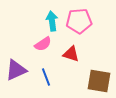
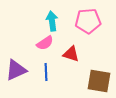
pink pentagon: moved 9 px right
pink semicircle: moved 2 px right, 1 px up
blue line: moved 5 px up; rotated 18 degrees clockwise
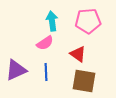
red triangle: moved 7 px right; rotated 18 degrees clockwise
brown square: moved 15 px left
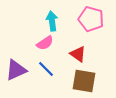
pink pentagon: moved 3 px right, 2 px up; rotated 20 degrees clockwise
blue line: moved 3 px up; rotated 42 degrees counterclockwise
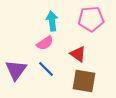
pink pentagon: rotated 20 degrees counterclockwise
purple triangle: rotated 30 degrees counterclockwise
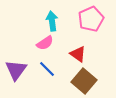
pink pentagon: rotated 20 degrees counterclockwise
blue line: moved 1 px right
brown square: rotated 30 degrees clockwise
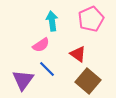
pink semicircle: moved 4 px left, 2 px down
purple triangle: moved 7 px right, 10 px down
brown square: moved 4 px right
